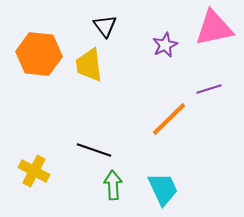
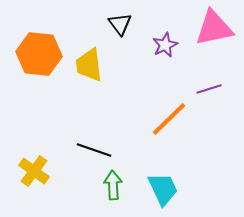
black triangle: moved 15 px right, 2 px up
yellow cross: rotated 8 degrees clockwise
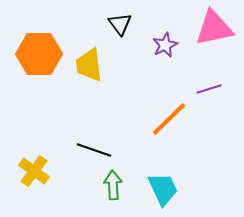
orange hexagon: rotated 6 degrees counterclockwise
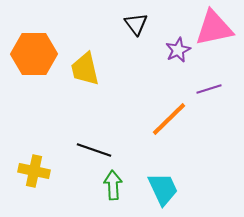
black triangle: moved 16 px right
purple star: moved 13 px right, 5 px down
orange hexagon: moved 5 px left
yellow trapezoid: moved 4 px left, 4 px down; rotated 6 degrees counterclockwise
yellow cross: rotated 24 degrees counterclockwise
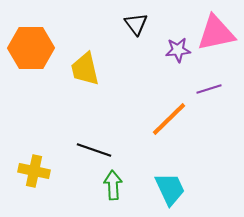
pink triangle: moved 2 px right, 5 px down
purple star: rotated 20 degrees clockwise
orange hexagon: moved 3 px left, 6 px up
cyan trapezoid: moved 7 px right
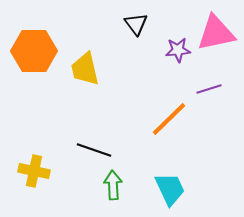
orange hexagon: moved 3 px right, 3 px down
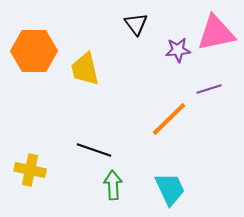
yellow cross: moved 4 px left, 1 px up
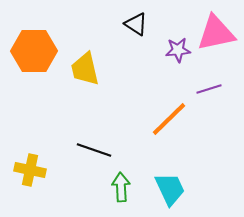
black triangle: rotated 20 degrees counterclockwise
green arrow: moved 8 px right, 2 px down
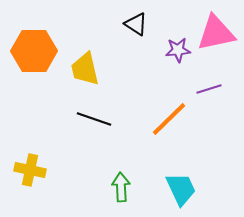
black line: moved 31 px up
cyan trapezoid: moved 11 px right
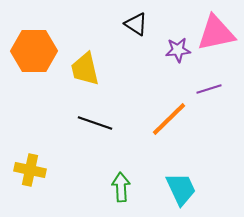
black line: moved 1 px right, 4 px down
